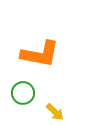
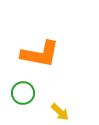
yellow arrow: moved 5 px right
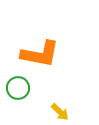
green circle: moved 5 px left, 5 px up
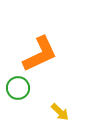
orange L-shape: rotated 36 degrees counterclockwise
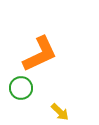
green circle: moved 3 px right
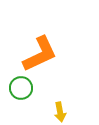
yellow arrow: rotated 36 degrees clockwise
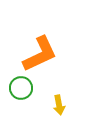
yellow arrow: moved 1 px left, 7 px up
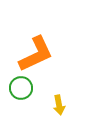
orange L-shape: moved 4 px left
